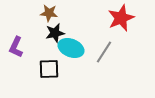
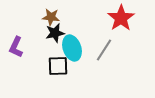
brown star: moved 2 px right, 4 px down
red star: rotated 12 degrees counterclockwise
cyan ellipse: moved 1 px right; rotated 50 degrees clockwise
gray line: moved 2 px up
black square: moved 9 px right, 3 px up
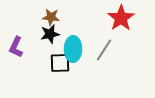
black star: moved 5 px left, 1 px down
cyan ellipse: moved 1 px right, 1 px down; rotated 20 degrees clockwise
black square: moved 2 px right, 3 px up
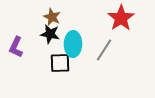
brown star: moved 1 px right; rotated 18 degrees clockwise
black star: rotated 24 degrees clockwise
cyan ellipse: moved 5 px up
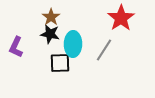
brown star: moved 1 px left; rotated 12 degrees clockwise
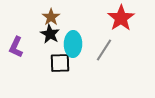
black star: rotated 18 degrees clockwise
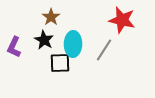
red star: moved 1 px right, 2 px down; rotated 24 degrees counterclockwise
black star: moved 6 px left, 6 px down
purple L-shape: moved 2 px left
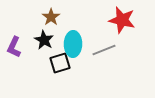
gray line: rotated 35 degrees clockwise
black square: rotated 15 degrees counterclockwise
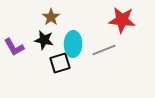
red star: rotated 8 degrees counterclockwise
black star: rotated 18 degrees counterclockwise
purple L-shape: rotated 55 degrees counterclockwise
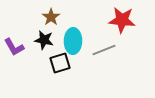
cyan ellipse: moved 3 px up
